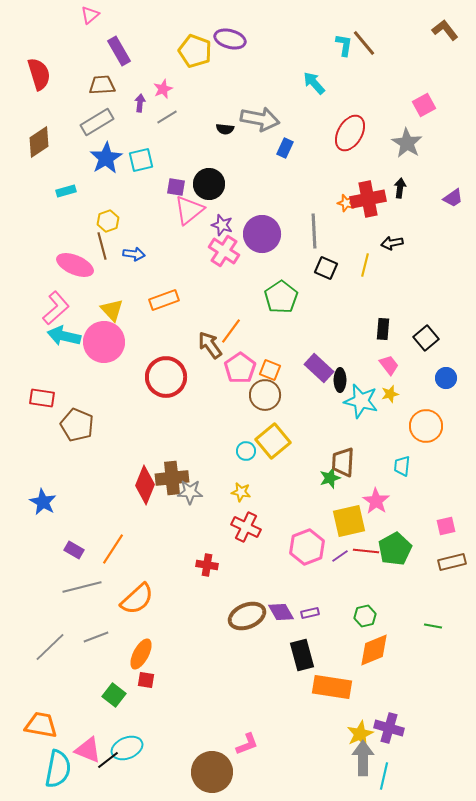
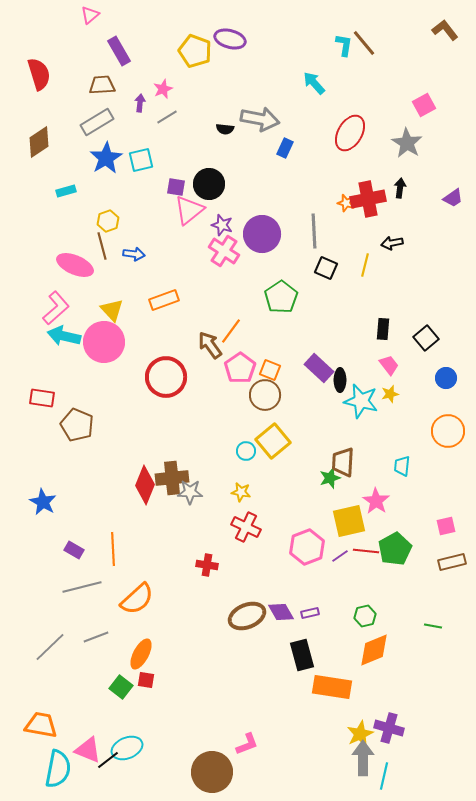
orange circle at (426, 426): moved 22 px right, 5 px down
orange line at (113, 549): rotated 36 degrees counterclockwise
green square at (114, 695): moved 7 px right, 8 px up
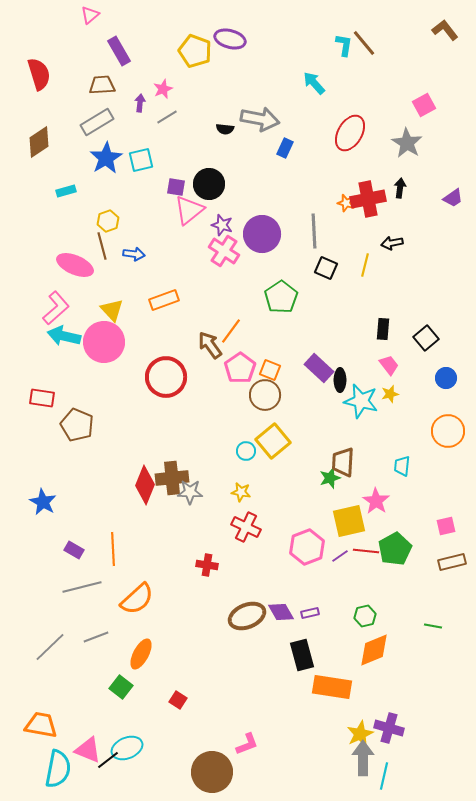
red square at (146, 680): moved 32 px right, 20 px down; rotated 24 degrees clockwise
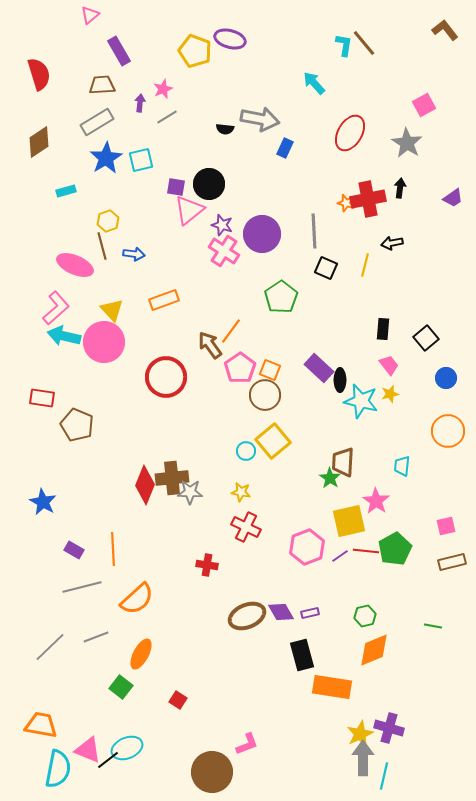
green star at (330, 478): rotated 20 degrees counterclockwise
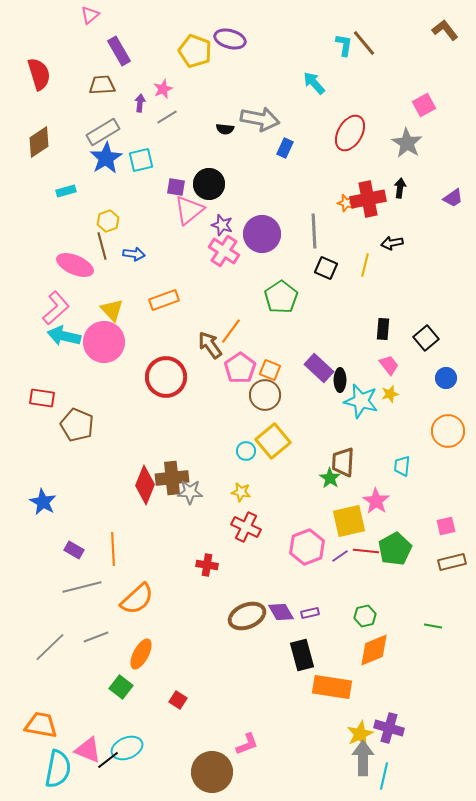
gray rectangle at (97, 122): moved 6 px right, 10 px down
